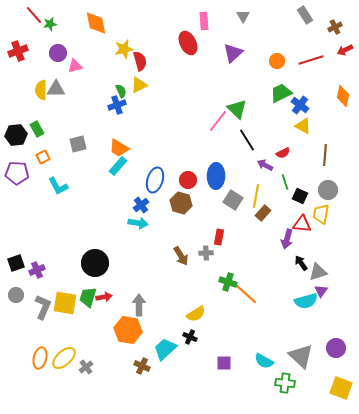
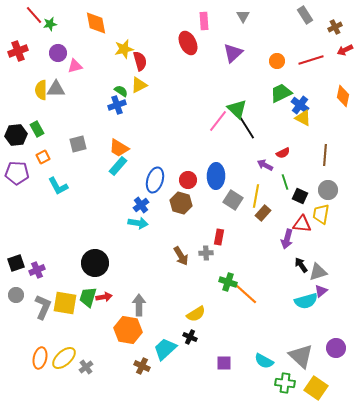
green semicircle at (121, 91): rotated 32 degrees counterclockwise
yellow triangle at (303, 126): moved 8 px up
black line at (247, 140): moved 12 px up
black arrow at (301, 263): moved 2 px down
purple triangle at (321, 291): rotated 16 degrees clockwise
yellow square at (341, 388): moved 25 px left; rotated 15 degrees clockwise
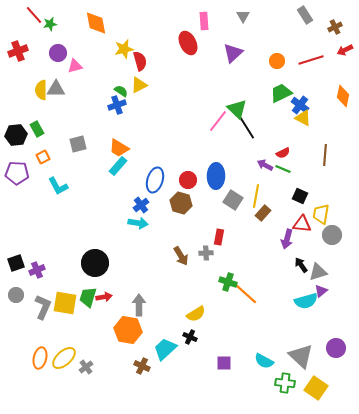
green line at (285, 182): moved 2 px left, 13 px up; rotated 49 degrees counterclockwise
gray circle at (328, 190): moved 4 px right, 45 px down
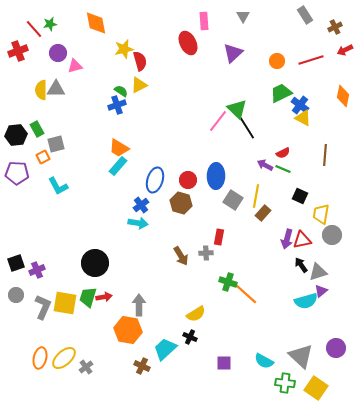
red line at (34, 15): moved 14 px down
gray square at (78, 144): moved 22 px left
red triangle at (302, 224): moved 16 px down; rotated 18 degrees counterclockwise
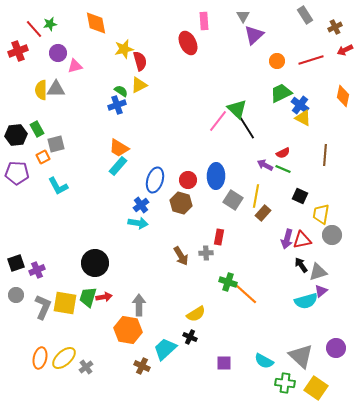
purple triangle at (233, 53): moved 21 px right, 18 px up
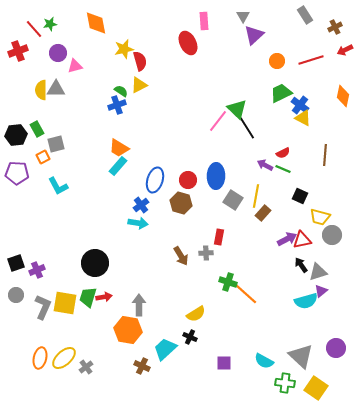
yellow trapezoid at (321, 214): moved 1 px left, 3 px down; rotated 85 degrees counterclockwise
purple arrow at (287, 239): rotated 132 degrees counterclockwise
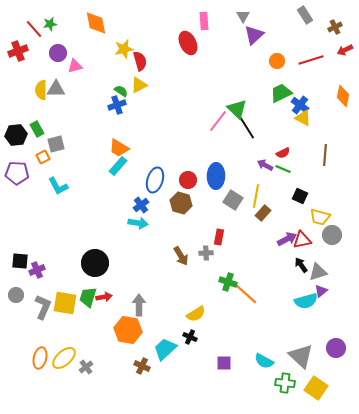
black square at (16, 263): moved 4 px right, 2 px up; rotated 24 degrees clockwise
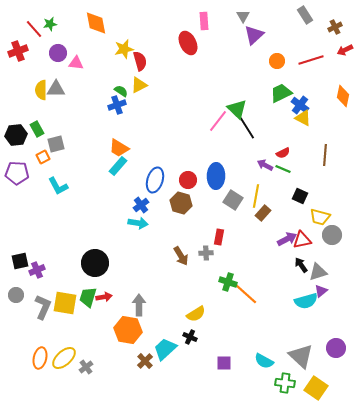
pink triangle at (75, 66): moved 1 px right, 3 px up; rotated 21 degrees clockwise
black square at (20, 261): rotated 18 degrees counterclockwise
brown cross at (142, 366): moved 3 px right, 5 px up; rotated 21 degrees clockwise
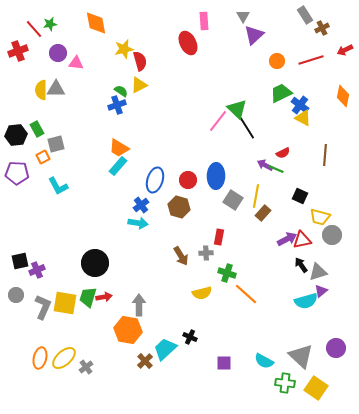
brown cross at (335, 27): moved 13 px left, 1 px down
green line at (283, 169): moved 7 px left
brown hexagon at (181, 203): moved 2 px left, 4 px down
green cross at (228, 282): moved 1 px left, 9 px up
yellow semicircle at (196, 314): moved 6 px right, 21 px up; rotated 18 degrees clockwise
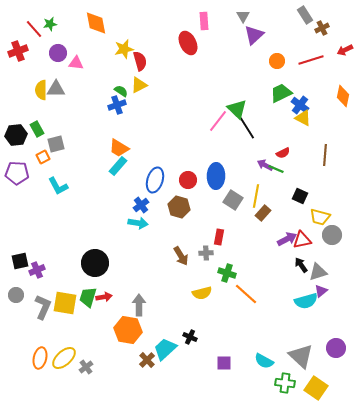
brown cross at (145, 361): moved 2 px right, 1 px up
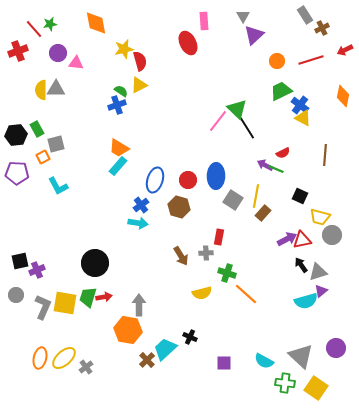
green trapezoid at (281, 93): moved 2 px up
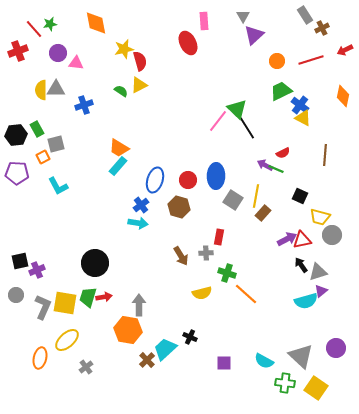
blue cross at (117, 105): moved 33 px left
yellow ellipse at (64, 358): moved 3 px right, 18 px up
